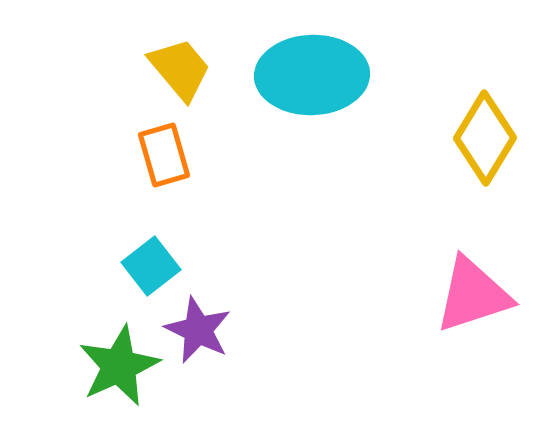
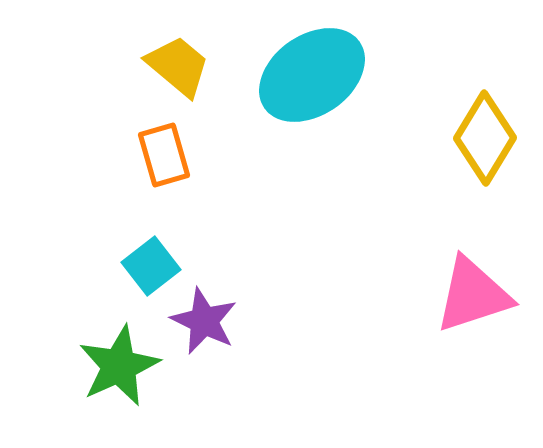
yellow trapezoid: moved 2 px left, 3 px up; rotated 10 degrees counterclockwise
cyan ellipse: rotated 33 degrees counterclockwise
purple star: moved 6 px right, 9 px up
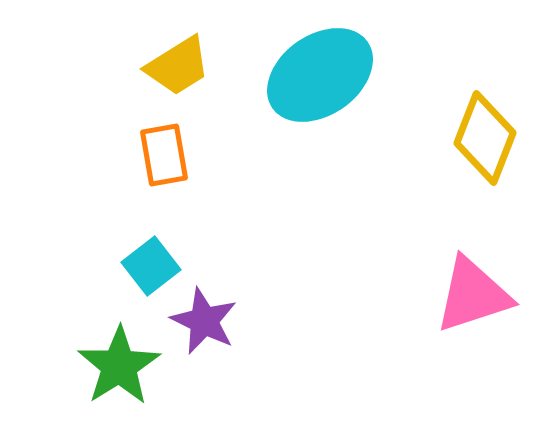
yellow trapezoid: rotated 108 degrees clockwise
cyan ellipse: moved 8 px right
yellow diamond: rotated 10 degrees counterclockwise
orange rectangle: rotated 6 degrees clockwise
green star: rotated 8 degrees counterclockwise
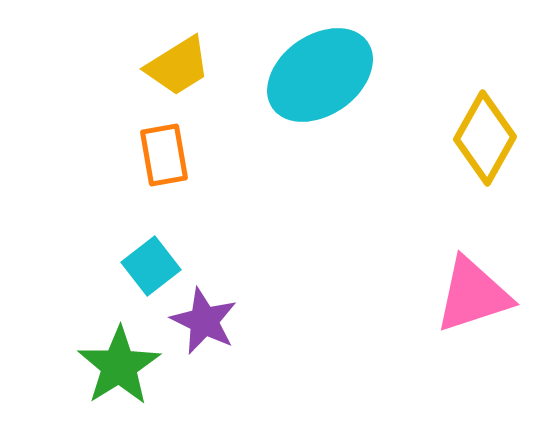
yellow diamond: rotated 8 degrees clockwise
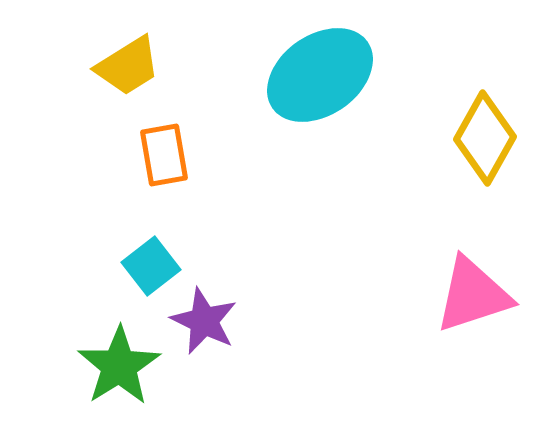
yellow trapezoid: moved 50 px left
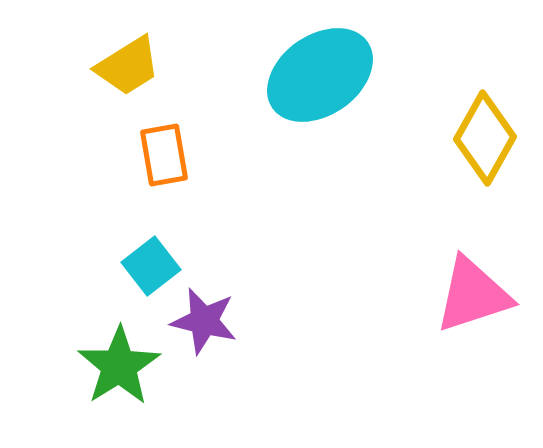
purple star: rotated 12 degrees counterclockwise
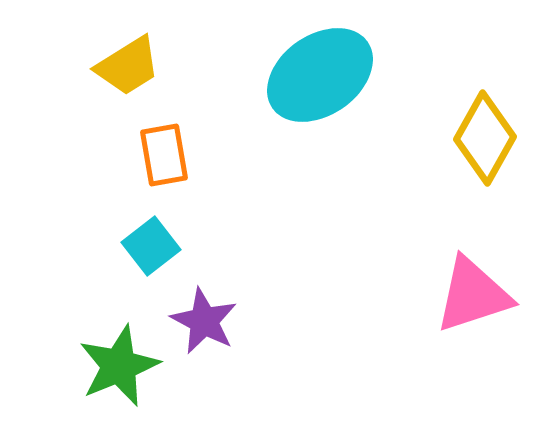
cyan square: moved 20 px up
purple star: rotated 14 degrees clockwise
green star: rotated 10 degrees clockwise
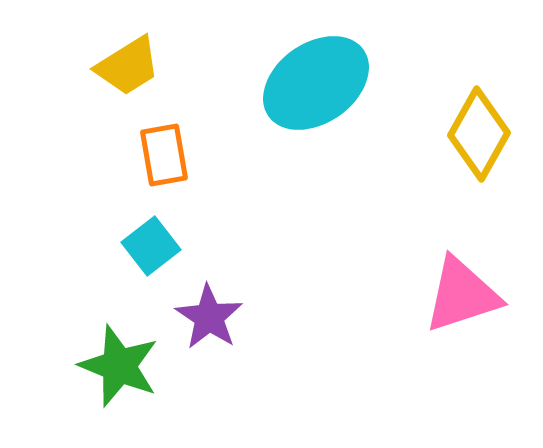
cyan ellipse: moved 4 px left, 8 px down
yellow diamond: moved 6 px left, 4 px up
pink triangle: moved 11 px left
purple star: moved 5 px right, 4 px up; rotated 6 degrees clockwise
green star: rotated 28 degrees counterclockwise
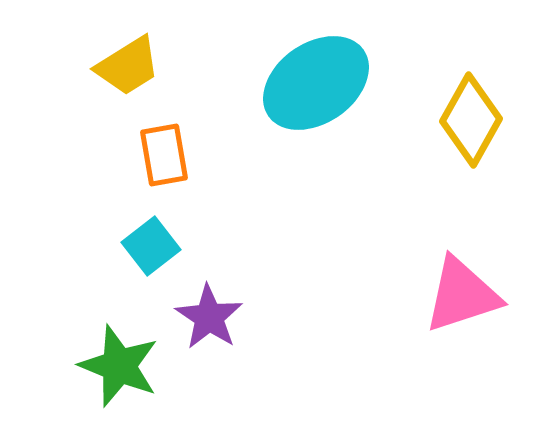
yellow diamond: moved 8 px left, 14 px up
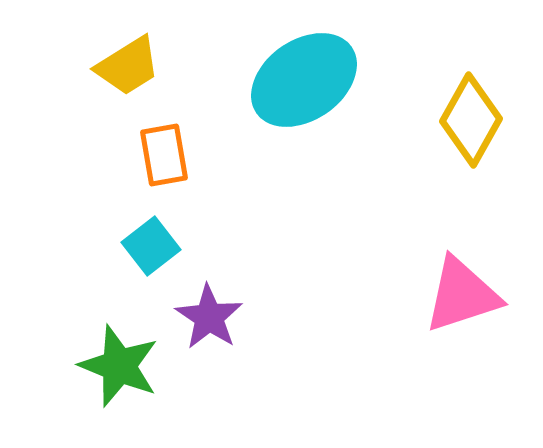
cyan ellipse: moved 12 px left, 3 px up
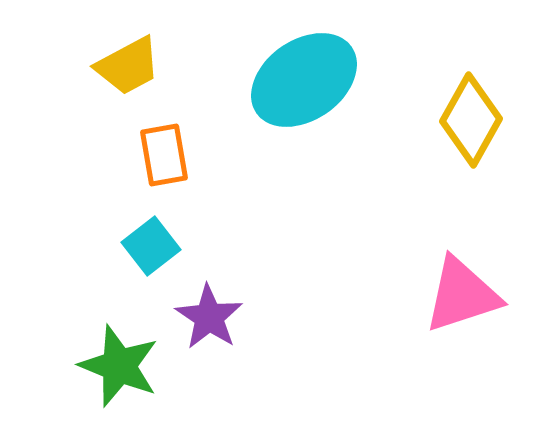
yellow trapezoid: rotated 4 degrees clockwise
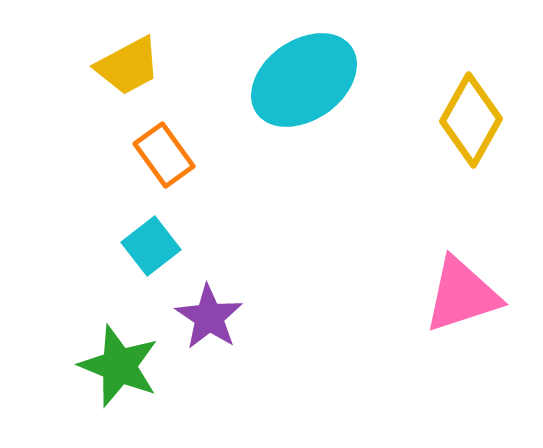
orange rectangle: rotated 26 degrees counterclockwise
